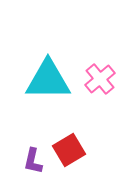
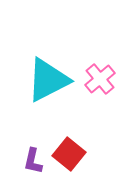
cyan triangle: rotated 27 degrees counterclockwise
red square: moved 4 px down; rotated 20 degrees counterclockwise
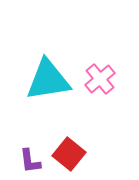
cyan triangle: rotated 18 degrees clockwise
purple L-shape: moved 3 px left; rotated 20 degrees counterclockwise
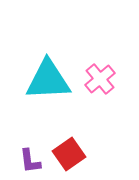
cyan triangle: rotated 6 degrees clockwise
red square: rotated 16 degrees clockwise
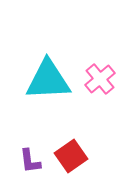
red square: moved 2 px right, 2 px down
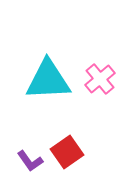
red square: moved 4 px left, 4 px up
purple L-shape: rotated 28 degrees counterclockwise
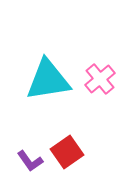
cyan triangle: rotated 6 degrees counterclockwise
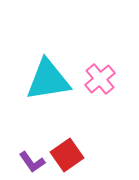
red square: moved 3 px down
purple L-shape: moved 2 px right, 1 px down
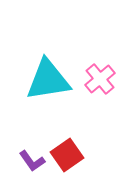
purple L-shape: moved 1 px up
